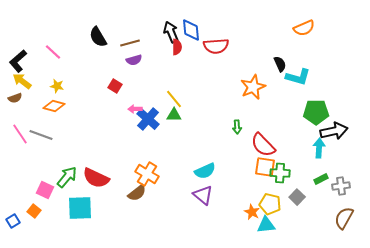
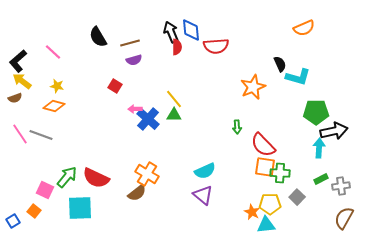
yellow pentagon at (270, 204): rotated 15 degrees counterclockwise
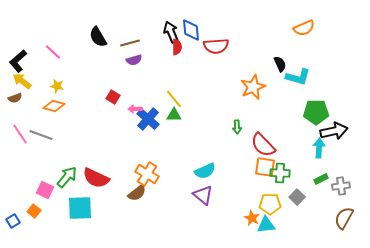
red square at (115, 86): moved 2 px left, 11 px down
orange star at (252, 212): moved 6 px down
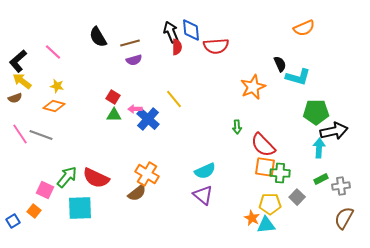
green triangle at (174, 115): moved 60 px left
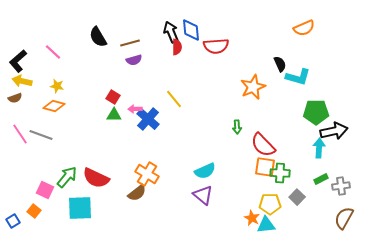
yellow arrow at (22, 81): rotated 24 degrees counterclockwise
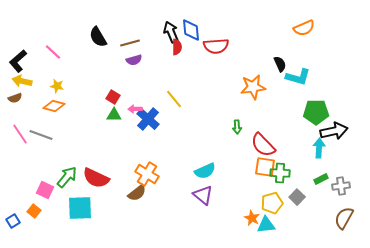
orange star at (253, 87): rotated 15 degrees clockwise
yellow pentagon at (270, 204): moved 2 px right, 1 px up; rotated 15 degrees counterclockwise
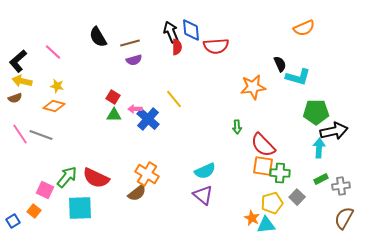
orange square at (265, 167): moved 2 px left, 1 px up
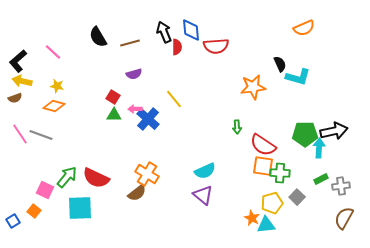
black arrow at (171, 32): moved 7 px left
purple semicircle at (134, 60): moved 14 px down
green pentagon at (316, 112): moved 11 px left, 22 px down
red semicircle at (263, 145): rotated 12 degrees counterclockwise
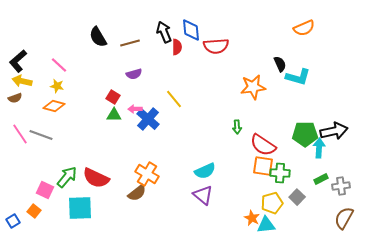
pink line at (53, 52): moved 6 px right, 13 px down
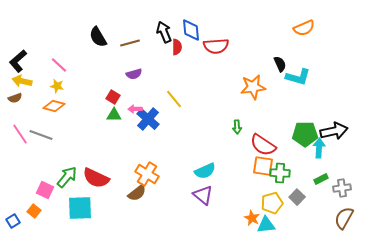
gray cross at (341, 186): moved 1 px right, 2 px down
